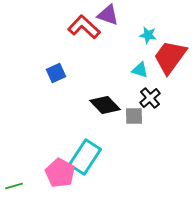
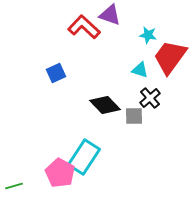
purple triangle: moved 2 px right
cyan rectangle: moved 1 px left
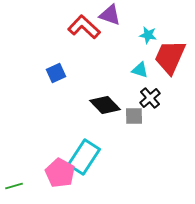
red trapezoid: rotated 12 degrees counterclockwise
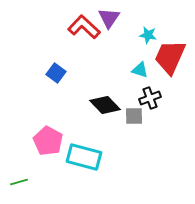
purple triangle: moved 1 px left, 3 px down; rotated 45 degrees clockwise
blue square: rotated 30 degrees counterclockwise
black cross: rotated 20 degrees clockwise
cyan rectangle: rotated 72 degrees clockwise
pink pentagon: moved 12 px left, 32 px up
green line: moved 5 px right, 4 px up
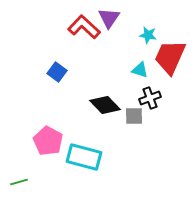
blue square: moved 1 px right, 1 px up
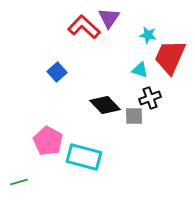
blue square: rotated 12 degrees clockwise
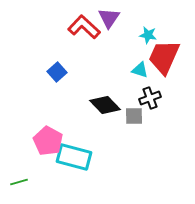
red trapezoid: moved 6 px left
cyan rectangle: moved 10 px left
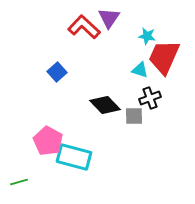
cyan star: moved 1 px left, 1 px down
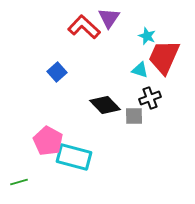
cyan star: rotated 12 degrees clockwise
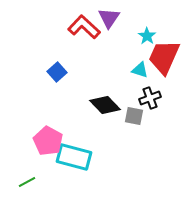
cyan star: rotated 12 degrees clockwise
gray square: rotated 12 degrees clockwise
green line: moved 8 px right; rotated 12 degrees counterclockwise
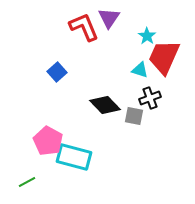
red L-shape: rotated 24 degrees clockwise
